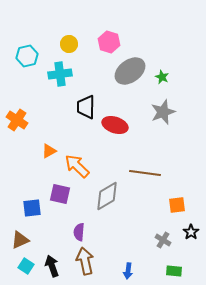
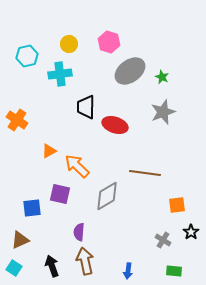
cyan square: moved 12 px left, 2 px down
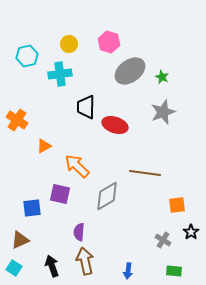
orange triangle: moved 5 px left, 5 px up
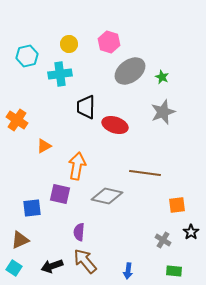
orange arrow: rotated 56 degrees clockwise
gray diamond: rotated 44 degrees clockwise
brown arrow: rotated 28 degrees counterclockwise
black arrow: rotated 90 degrees counterclockwise
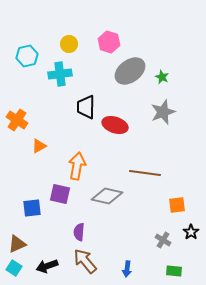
orange triangle: moved 5 px left
brown triangle: moved 3 px left, 4 px down
black arrow: moved 5 px left
blue arrow: moved 1 px left, 2 px up
